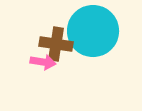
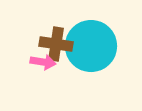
cyan circle: moved 2 px left, 15 px down
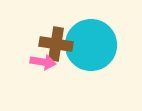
cyan circle: moved 1 px up
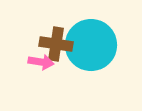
pink arrow: moved 2 px left
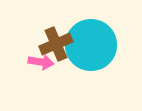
brown cross: rotated 32 degrees counterclockwise
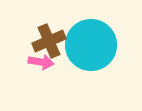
brown cross: moved 7 px left, 3 px up
